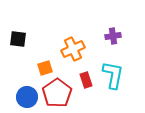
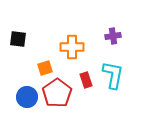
orange cross: moved 1 px left, 2 px up; rotated 25 degrees clockwise
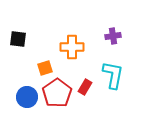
red rectangle: moved 1 px left, 7 px down; rotated 49 degrees clockwise
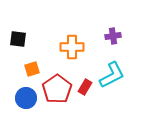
orange square: moved 13 px left, 1 px down
cyan L-shape: moved 1 px left; rotated 52 degrees clockwise
red pentagon: moved 4 px up
blue circle: moved 1 px left, 1 px down
